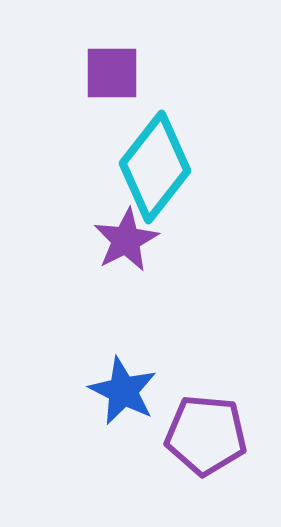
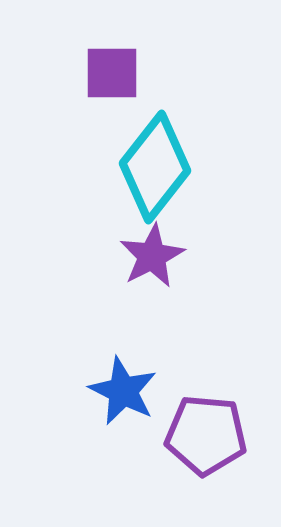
purple star: moved 26 px right, 16 px down
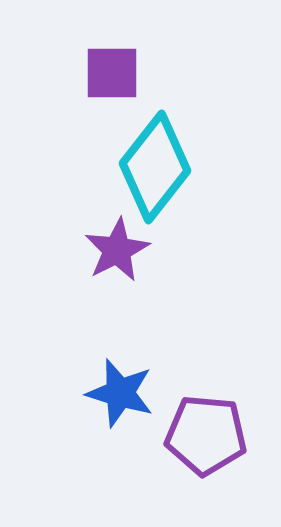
purple star: moved 35 px left, 6 px up
blue star: moved 3 px left, 2 px down; rotated 10 degrees counterclockwise
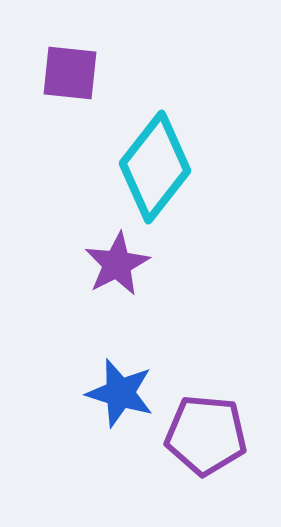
purple square: moved 42 px left; rotated 6 degrees clockwise
purple star: moved 14 px down
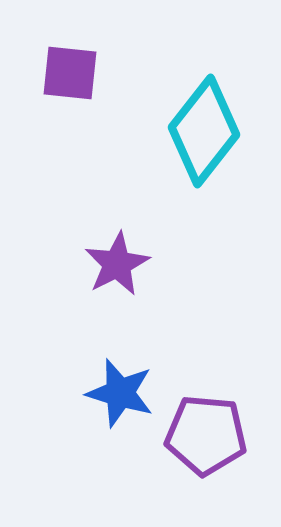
cyan diamond: moved 49 px right, 36 px up
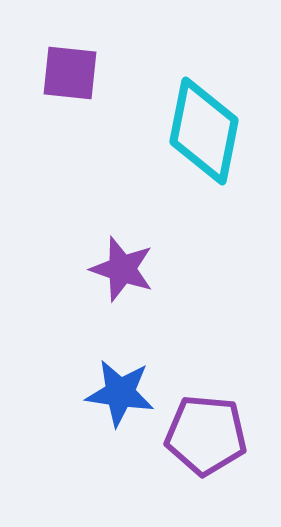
cyan diamond: rotated 27 degrees counterclockwise
purple star: moved 5 px right, 5 px down; rotated 26 degrees counterclockwise
blue star: rotated 8 degrees counterclockwise
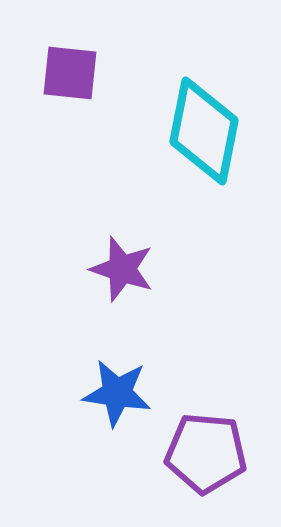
blue star: moved 3 px left
purple pentagon: moved 18 px down
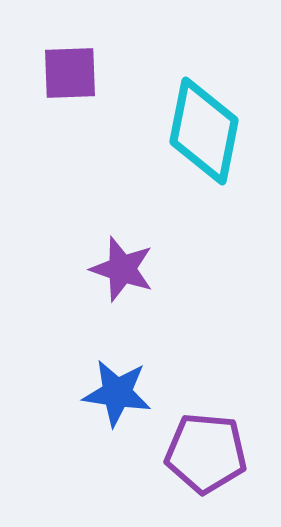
purple square: rotated 8 degrees counterclockwise
